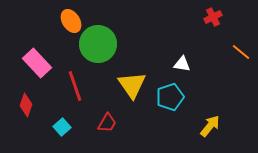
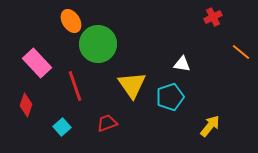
red trapezoid: rotated 140 degrees counterclockwise
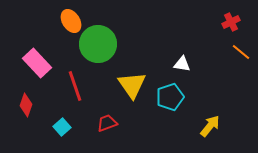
red cross: moved 18 px right, 5 px down
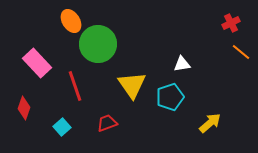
red cross: moved 1 px down
white triangle: rotated 18 degrees counterclockwise
red diamond: moved 2 px left, 3 px down
yellow arrow: moved 3 px up; rotated 10 degrees clockwise
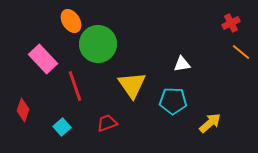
pink rectangle: moved 6 px right, 4 px up
cyan pentagon: moved 3 px right, 4 px down; rotated 20 degrees clockwise
red diamond: moved 1 px left, 2 px down
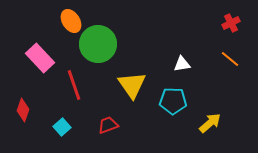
orange line: moved 11 px left, 7 px down
pink rectangle: moved 3 px left, 1 px up
red line: moved 1 px left, 1 px up
red trapezoid: moved 1 px right, 2 px down
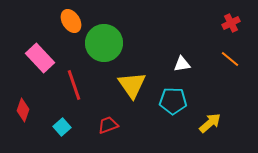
green circle: moved 6 px right, 1 px up
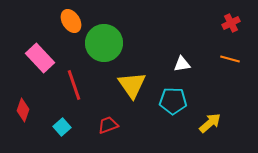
orange line: rotated 24 degrees counterclockwise
